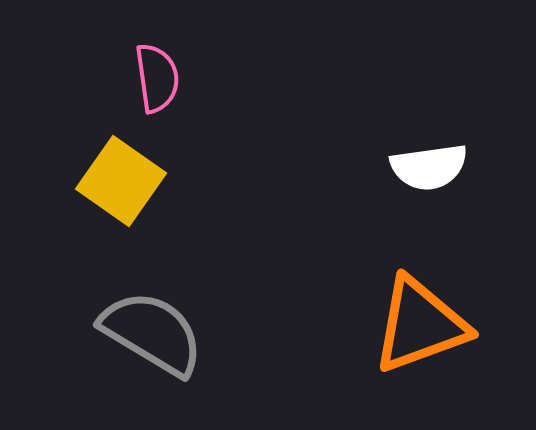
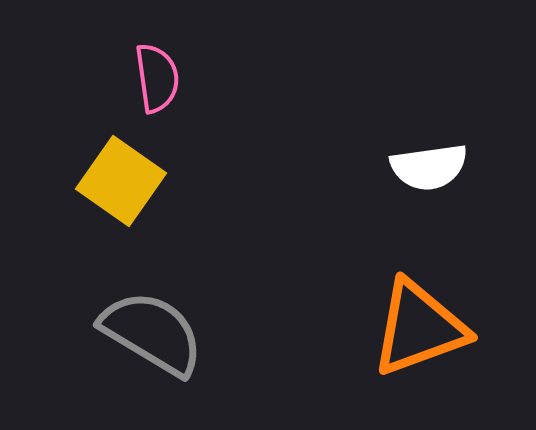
orange triangle: moved 1 px left, 3 px down
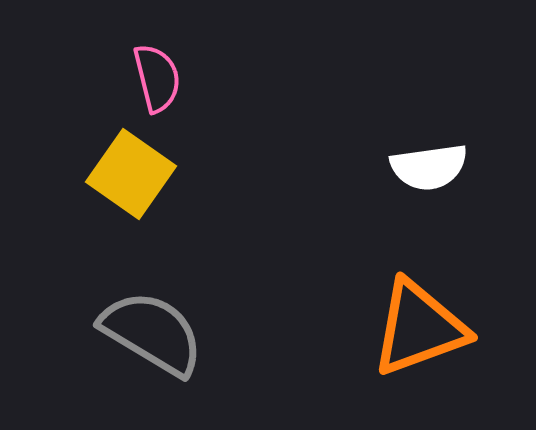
pink semicircle: rotated 6 degrees counterclockwise
yellow square: moved 10 px right, 7 px up
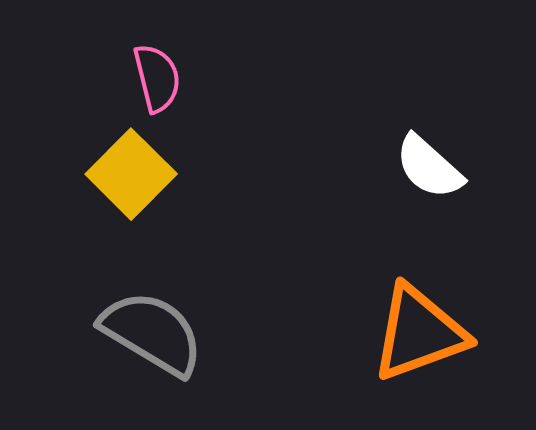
white semicircle: rotated 50 degrees clockwise
yellow square: rotated 10 degrees clockwise
orange triangle: moved 5 px down
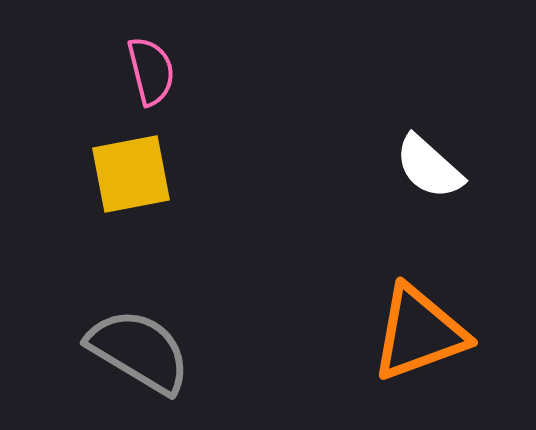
pink semicircle: moved 6 px left, 7 px up
yellow square: rotated 34 degrees clockwise
gray semicircle: moved 13 px left, 18 px down
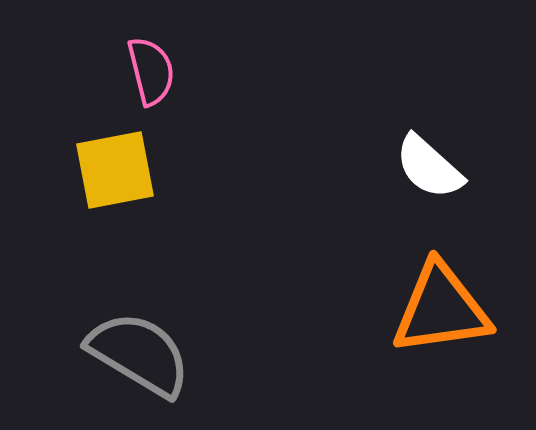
yellow square: moved 16 px left, 4 px up
orange triangle: moved 22 px right, 24 px up; rotated 12 degrees clockwise
gray semicircle: moved 3 px down
